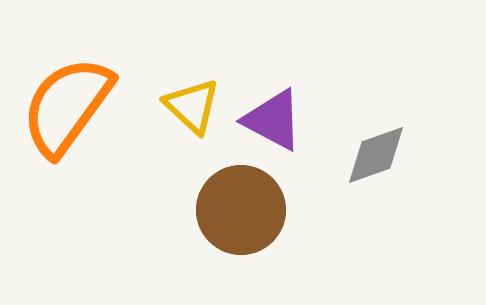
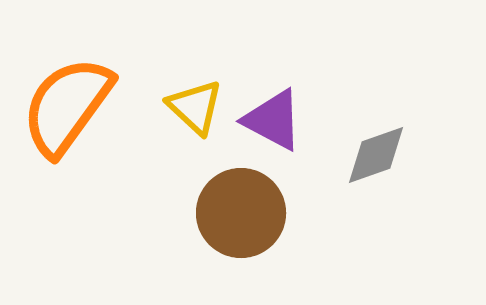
yellow triangle: moved 3 px right, 1 px down
brown circle: moved 3 px down
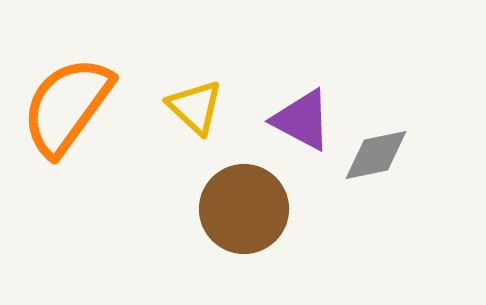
purple triangle: moved 29 px right
gray diamond: rotated 8 degrees clockwise
brown circle: moved 3 px right, 4 px up
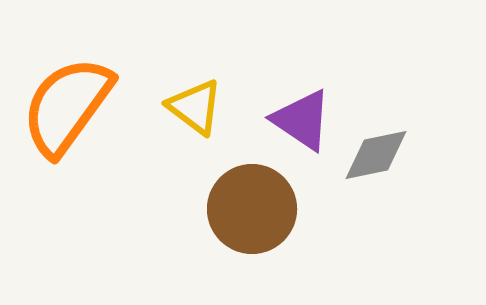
yellow triangle: rotated 6 degrees counterclockwise
purple triangle: rotated 6 degrees clockwise
brown circle: moved 8 px right
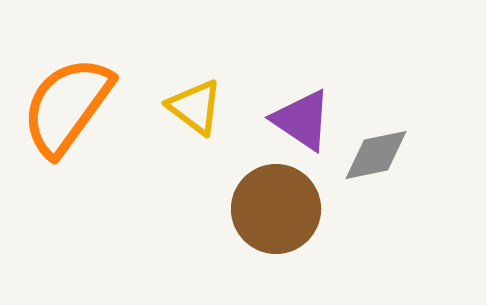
brown circle: moved 24 px right
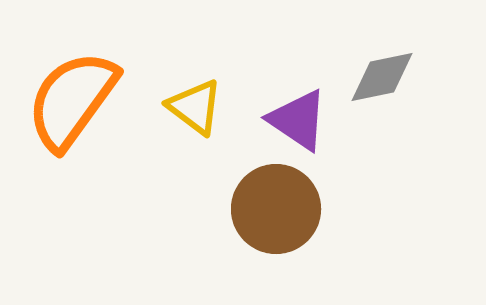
orange semicircle: moved 5 px right, 6 px up
purple triangle: moved 4 px left
gray diamond: moved 6 px right, 78 px up
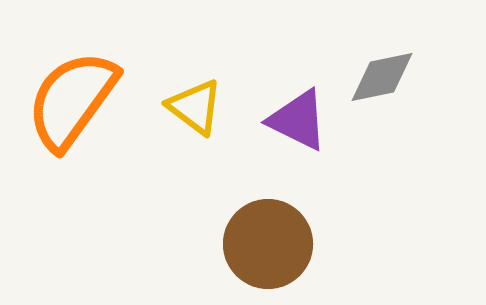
purple triangle: rotated 8 degrees counterclockwise
brown circle: moved 8 px left, 35 px down
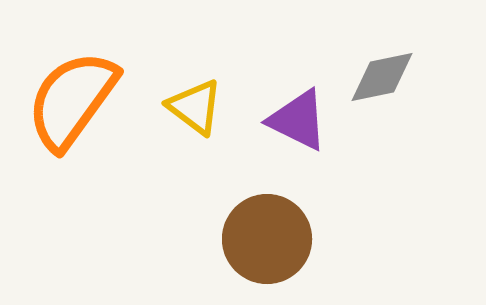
brown circle: moved 1 px left, 5 px up
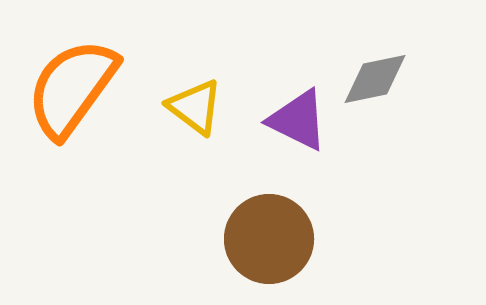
gray diamond: moved 7 px left, 2 px down
orange semicircle: moved 12 px up
brown circle: moved 2 px right
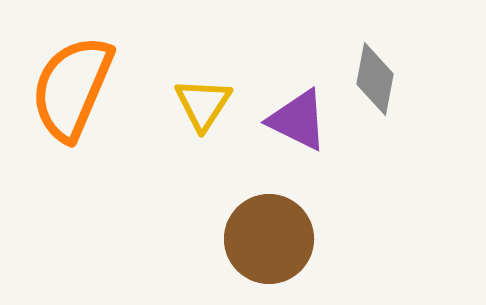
gray diamond: rotated 68 degrees counterclockwise
orange semicircle: rotated 13 degrees counterclockwise
yellow triangle: moved 8 px right, 3 px up; rotated 26 degrees clockwise
